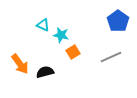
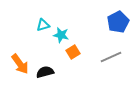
blue pentagon: moved 1 px down; rotated 10 degrees clockwise
cyan triangle: rotated 40 degrees counterclockwise
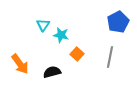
cyan triangle: rotated 40 degrees counterclockwise
orange square: moved 4 px right, 2 px down; rotated 16 degrees counterclockwise
gray line: moved 1 px left; rotated 55 degrees counterclockwise
black semicircle: moved 7 px right
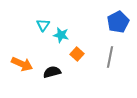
orange arrow: moved 2 px right; rotated 30 degrees counterclockwise
